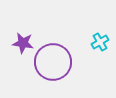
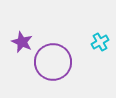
purple star: moved 1 px left, 1 px up; rotated 15 degrees clockwise
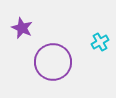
purple star: moved 14 px up
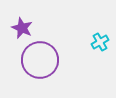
purple circle: moved 13 px left, 2 px up
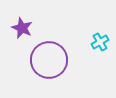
purple circle: moved 9 px right
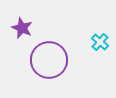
cyan cross: rotated 18 degrees counterclockwise
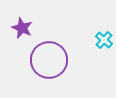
cyan cross: moved 4 px right, 2 px up
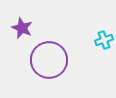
cyan cross: rotated 30 degrees clockwise
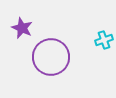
purple circle: moved 2 px right, 3 px up
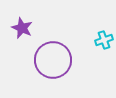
purple circle: moved 2 px right, 3 px down
